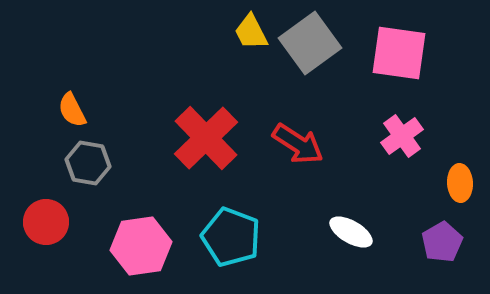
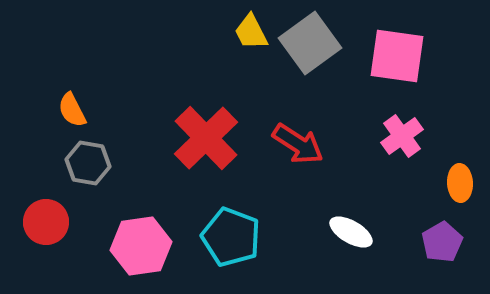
pink square: moved 2 px left, 3 px down
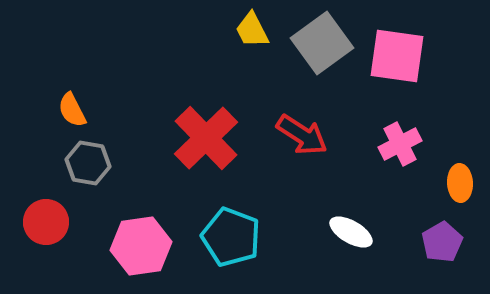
yellow trapezoid: moved 1 px right, 2 px up
gray square: moved 12 px right
pink cross: moved 2 px left, 8 px down; rotated 9 degrees clockwise
red arrow: moved 4 px right, 9 px up
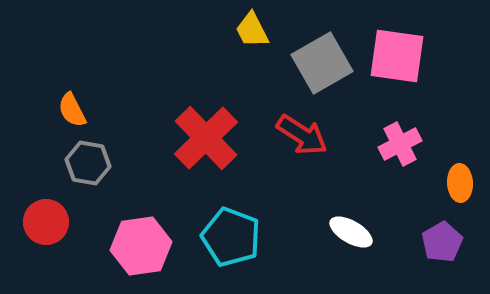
gray square: moved 20 px down; rotated 6 degrees clockwise
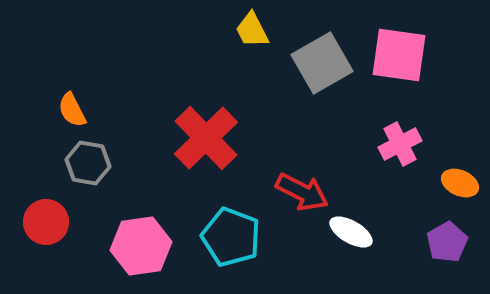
pink square: moved 2 px right, 1 px up
red arrow: moved 57 px down; rotated 6 degrees counterclockwise
orange ellipse: rotated 63 degrees counterclockwise
purple pentagon: moved 5 px right
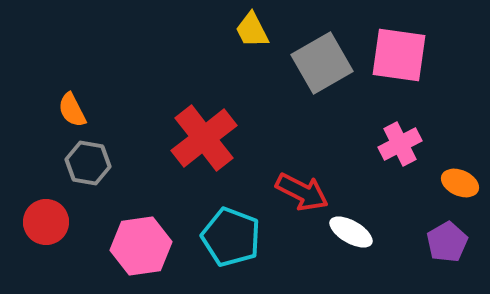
red cross: moved 2 px left; rotated 6 degrees clockwise
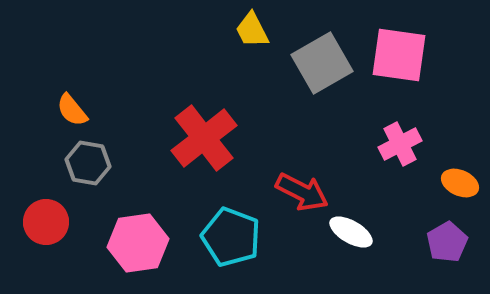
orange semicircle: rotated 12 degrees counterclockwise
pink hexagon: moved 3 px left, 3 px up
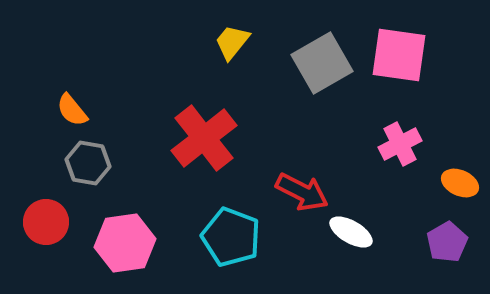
yellow trapezoid: moved 20 px left, 12 px down; rotated 66 degrees clockwise
pink hexagon: moved 13 px left
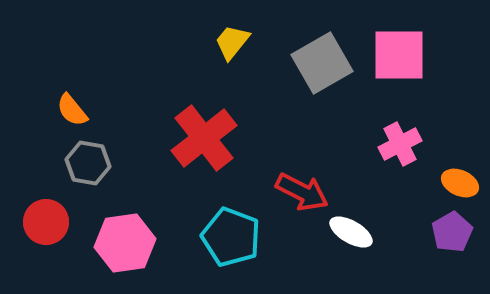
pink square: rotated 8 degrees counterclockwise
purple pentagon: moved 5 px right, 10 px up
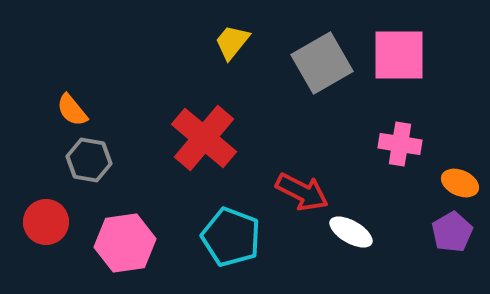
red cross: rotated 12 degrees counterclockwise
pink cross: rotated 36 degrees clockwise
gray hexagon: moved 1 px right, 3 px up
